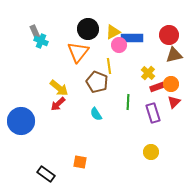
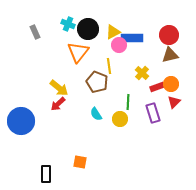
cyan cross: moved 27 px right, 17 px up
brown triangle: moved 4 px left
yellow cross: moved 6 px left
yellow circle: moved 31 px left, 33 px up
black rectangle: rotated 54 degrees clockwise
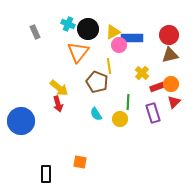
red arrow: rotated 63 degrees counterclockwise
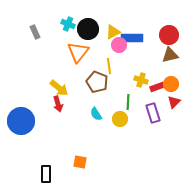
yellow cross: moved 1 px left, 7 px down; rotated 24 degrees counterclockwise
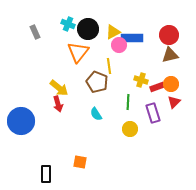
yellow circle: moved 10 px right, 10 px down
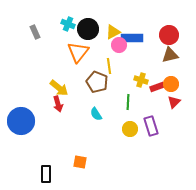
purple rectangle: moved 2 px left, 13 px down
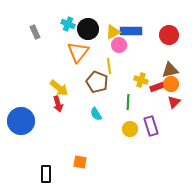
blue rectangle: moved 1 px left, 7 px up
brown triangle: moved 15 px down
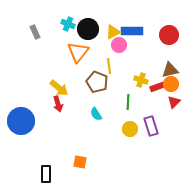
blue rectangle: moved 1 px right
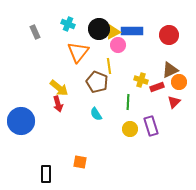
black circle: moved 11 px right
pink circle: moved 1 px left
brown triangle: rotated 12 degrees counterclockwise
orange circle: moved 8 px right, 2 px up
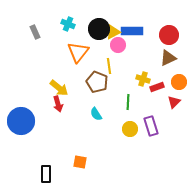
brown triangle: moved 2 px left, 12 px up
yellow cross: moved 2 px right, 1 px up
